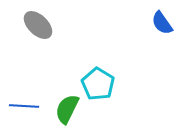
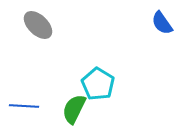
green semicircle: moved 7 px right
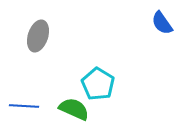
gray ellipse: moved 11 px down; rotated 64 degrees clockwise
green semicircle: rotated 88 degrees clockwise
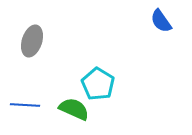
blue semicircle: moved 1 px left, 2 px up
gray ellipse: moved 6 px left, 5 px down
blue line: moved 1 px right, 1 px up
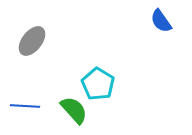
gray ellipse: rotated 20 degrees clockwise
blue line: moved 1 px down
green semicircle: moved 1 px down; rotated 24 degrees clockwise
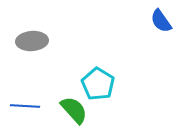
gray ellipse: rotated 48 degrees clockwise
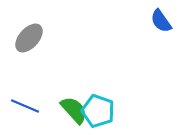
gray ellipse: moved 3 px left, 3 px up; rotated 44 degrees counterclockwise
cyan pentagon: moved 27 px down; rotated 12 degrees counterclockwise
blue line: rotated 20 degrees clockwise
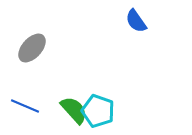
blue semicircle: moved 25 px left
gray ellipse: moved 3 px right, 10 px down
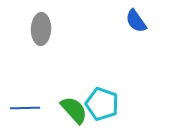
gray ellipse: moved 9 px right, 19 px up; rotated 40 degrees counterclockwise
blue line: moved 2 px down; rotated 24 degrees counterclockwise
cyan pentagon: moved 4 px right, 7 px up
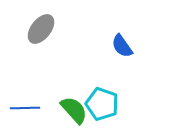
blue semicircle: moved 14 px left, 25 px down
gray ellipse: rotated 36 degrees clockwise
